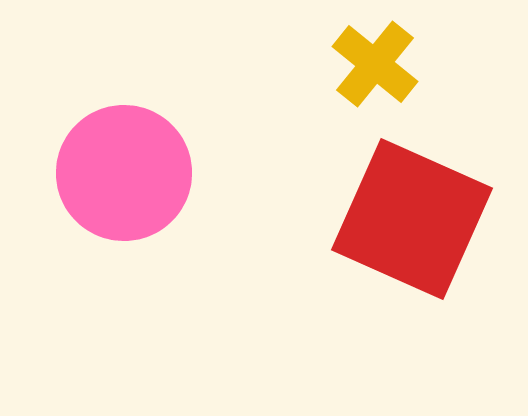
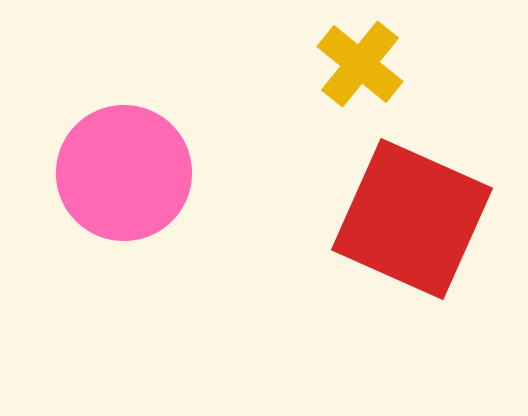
yellow cross: moved 15 px left
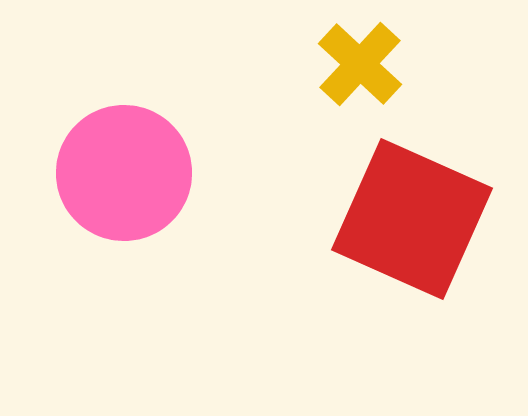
yellow cross: rotated 4 degrees clockwise
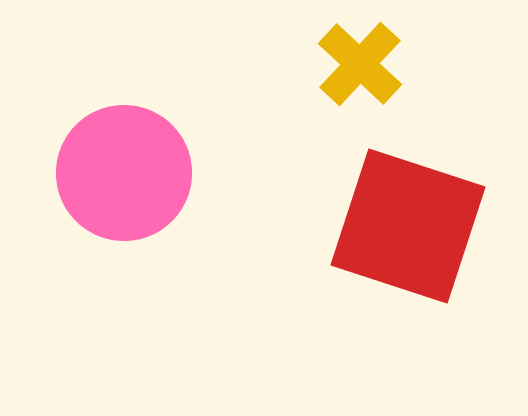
red square: moved 4 px left, 7 px down; rotated 6 degrees counterclockwise
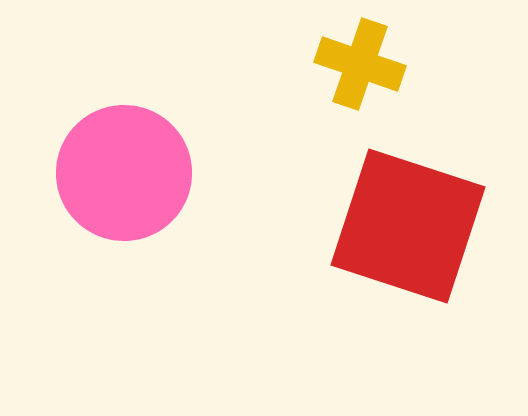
yellow cross: rotated 24 degrees counterclockwise
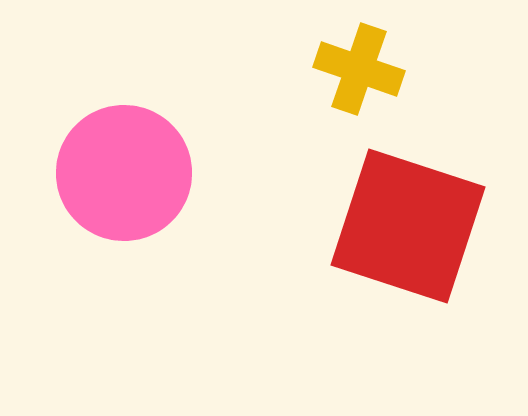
yellow cross: moved 1 px left, 5 px down
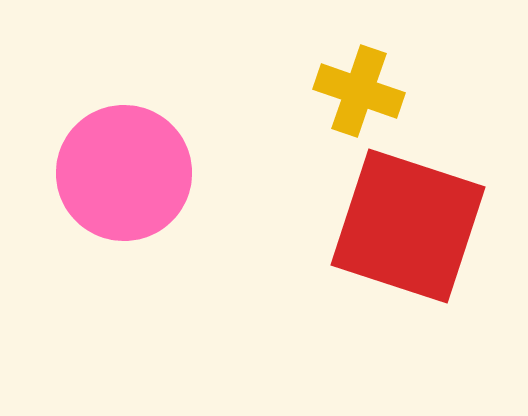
yellow cross: moved 22 px down
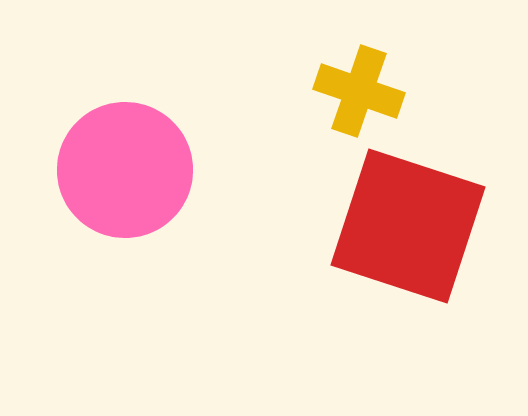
pink circle: moved 1 px right, 3 px up
